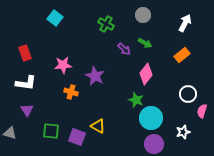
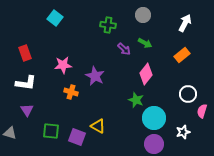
green cross: moved 2 px right, 1 px down; rotated 21 degrees counterclockwise
cyan circle: moved 3 px right
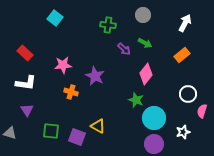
red rectangle: rotated 28 degrees counterclockwise
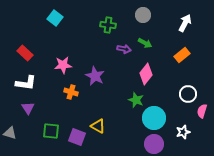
purple arrow: rotated 32 degrees counterclockwise
purple triangle: moved 1 px right, 2 px up
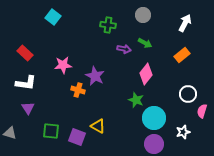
cyan square: moved 2 px left, 1 px up
orange cross: moved 7 px right, 2 px up
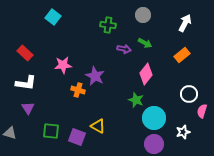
white circle: moved 1 px right
